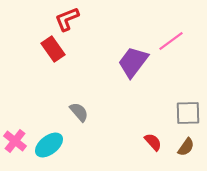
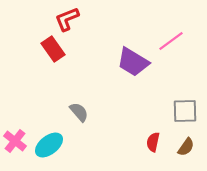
purple trapezoid: rotated 96 degrees counterclockwise
gray square: moved 3 px left, 2 px up
red semicircle: rotated 126 degrees counterclockwise
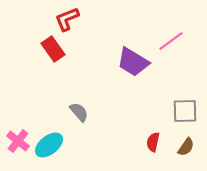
pink cross: moved 3 px right
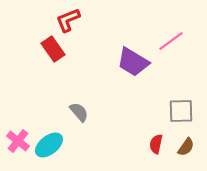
red L-shape: moved 1 px right, 1 px down
gray square: moved 4 px left
red semicircle: moved 3 px right, 2 px down
